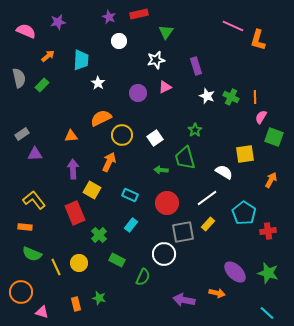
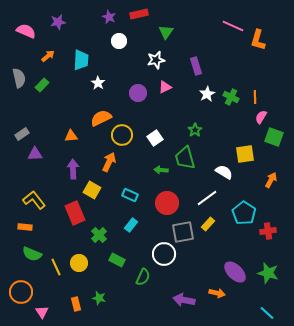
white star at (207, 96): moved 2 px up; rotated 21 degrees clockwise
pink triangle at (42, 312): rotated 40 degrees clockwise
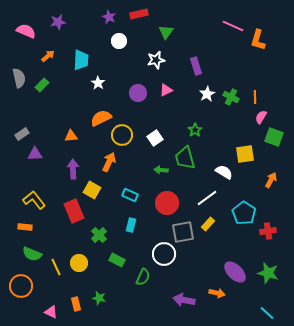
pink triangle at (165, 87): moved 1 px right, 3 px down
red rectangle at (75, 213): moved 1 px left, 2 px up
cyan rectangle at (131, 225): rotated 24 degrees counterclockwise
orange circle at (21, 292): moved 6 px up
pink triangle at (42, 312): moved 9 px right; rotated 32 degrees counterclockwise
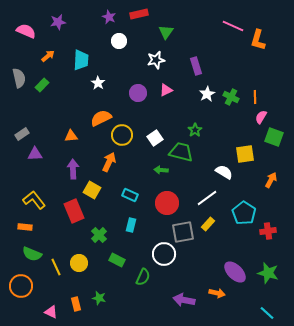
green trapezoid at (185, 158): moved 4 px left, 6 px up; rotated 120 degrees clockwise
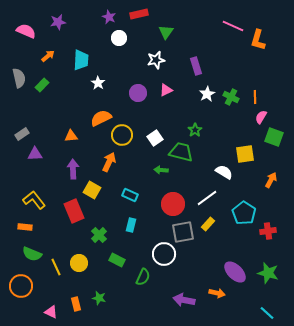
white circle at (119, 41): moved 3 px up
red circle at (167, 203): moved 6 px right, 1 px down
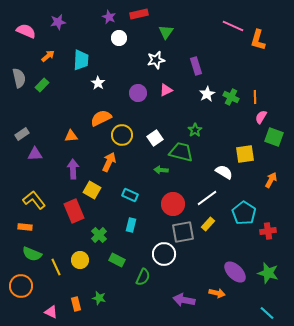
yellow circle at (79, 263): moved 1 px right, 3 px up
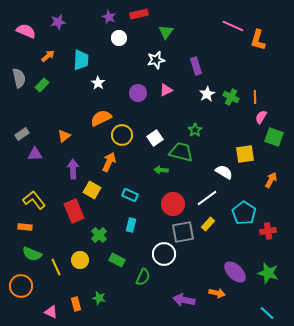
orange triangle at (71, 136): moved 7 px left; rotated 32 degrees counterclockwise
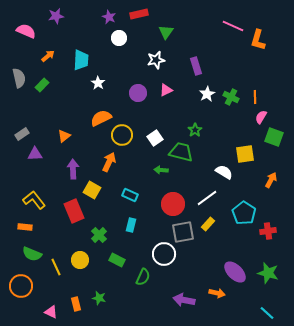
purple star at (58, 22): moved 2 px left, 6 px up
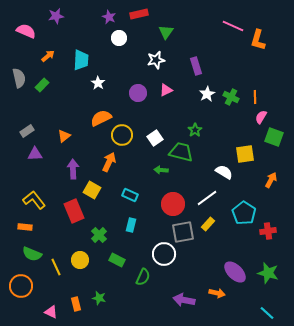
gray rectangle at (22, 134): moved 5 px right, 3 px up
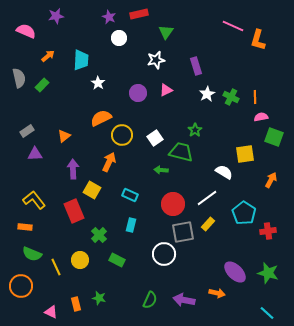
pink semicircle at (261, 117): rotated 48 degrees clockwise
green semicircle at (143, 277): moved 7 px right, 23 px down
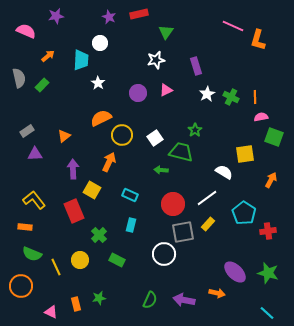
white circle at (119, 38): moved 19 px left, 5 px down
green star at (99, 298): rotated 24 degrees counterclockwise
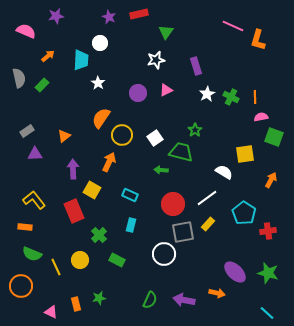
orange semicircle at (101, 118): rotated 30 degrees counterclockwise
